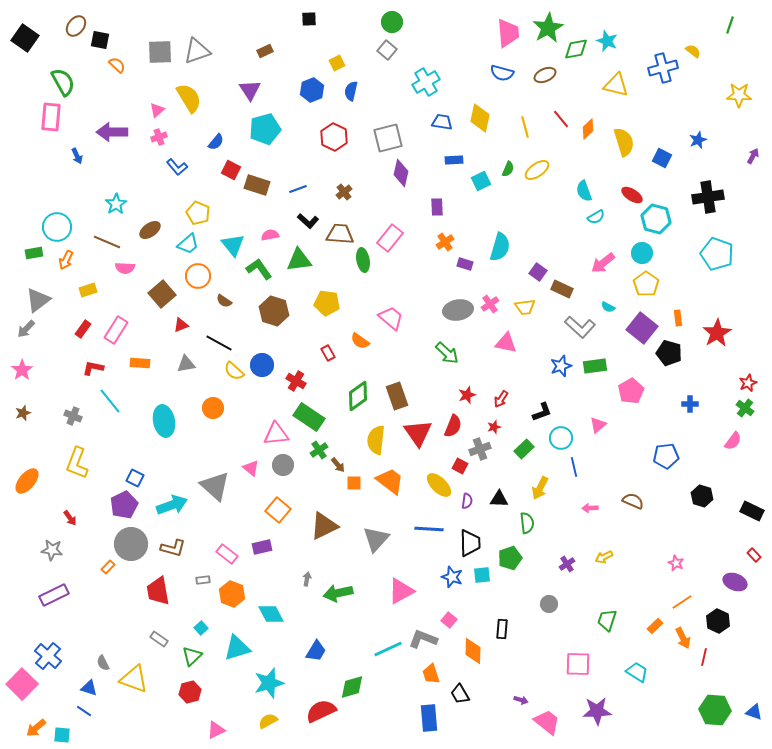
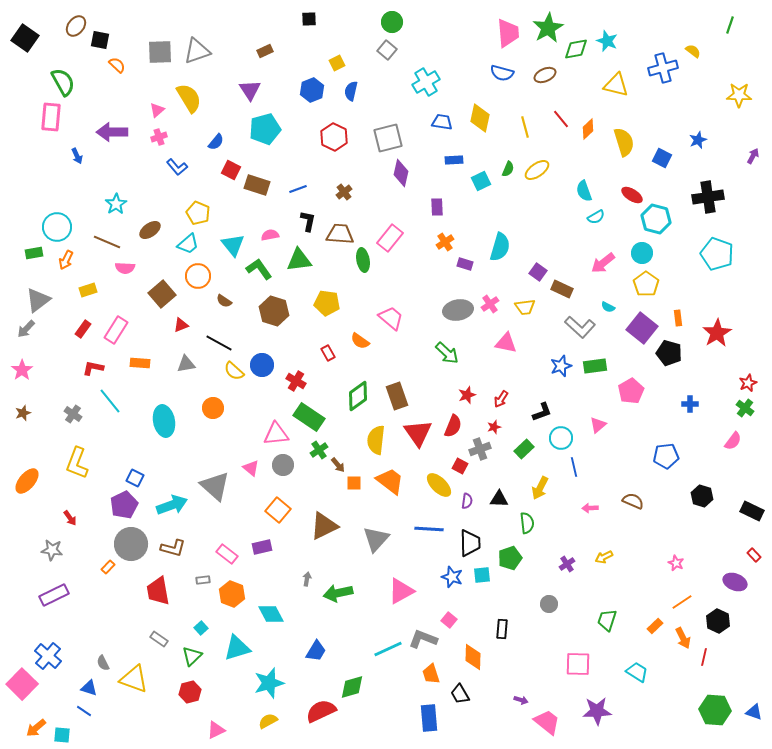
black L-shape at (308, 221): rotated 120 degrees counterclockwise
gray cross at (73, 416): moved 2 px up; rotated 12 degrees clockwise
orange diamond at (473, 651): moved 6 px down
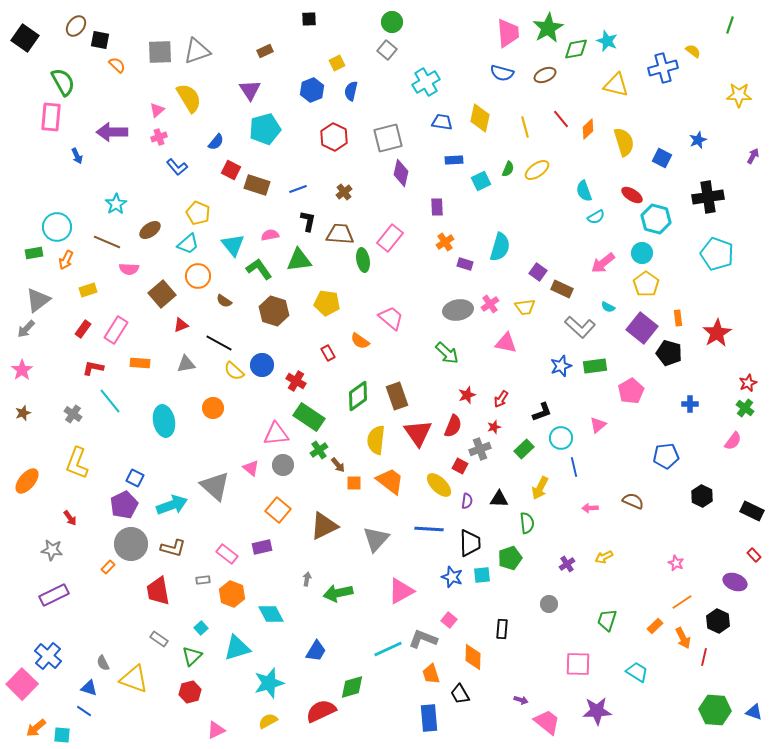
pink semicircle at (125, 268): moved 4 px right, 1 px down
black hexagon at (702, 496): rotated 10 degrees clockwise
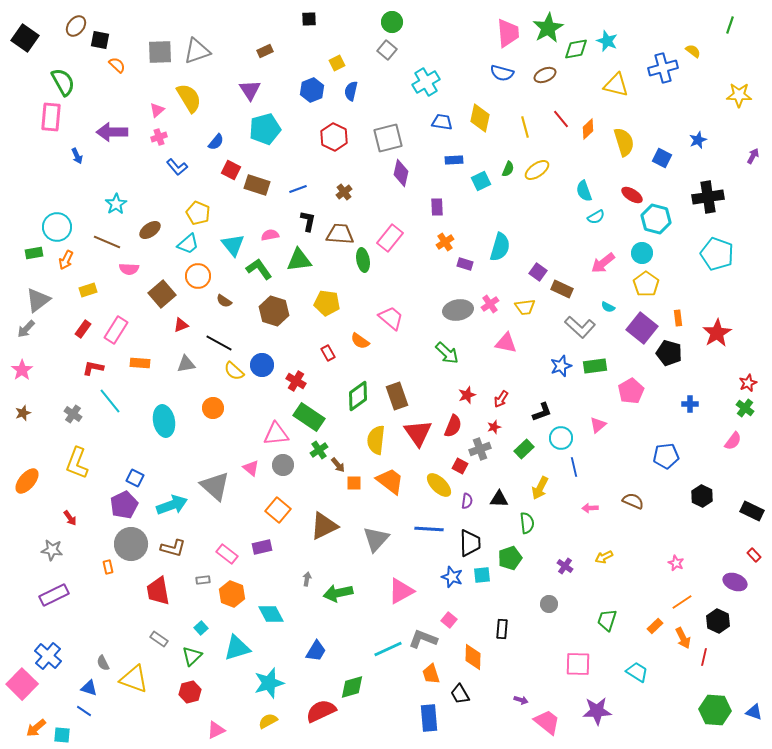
purple cross at (567, 564): moved 2 px left, 2 px down; rotated 21 degrees counterclockwise
orange rectangle at (108, 567): rotated 56 degrees counterclockwise
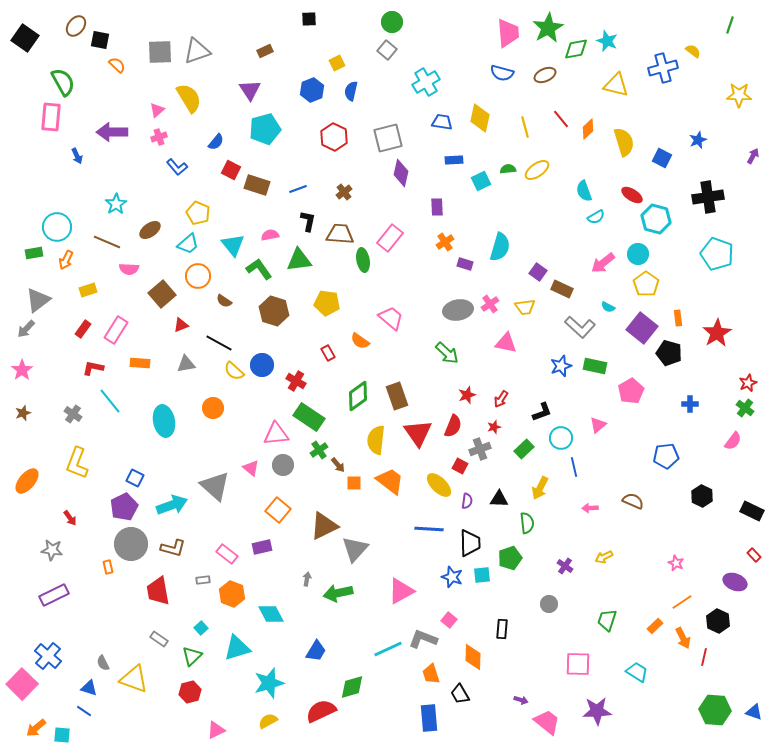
green semicircle at (508, 169): rotated 119 degrees counterclockwise
cyan circle at (642, 253): moved 4 px left, 1 px down
green rectangle at (595, 366): rotated 20 degrees clockwise
purple pentagon at (124, 505): moved 2 px down
gray triangle at (376, 539): moved 21 px left, 10 px down
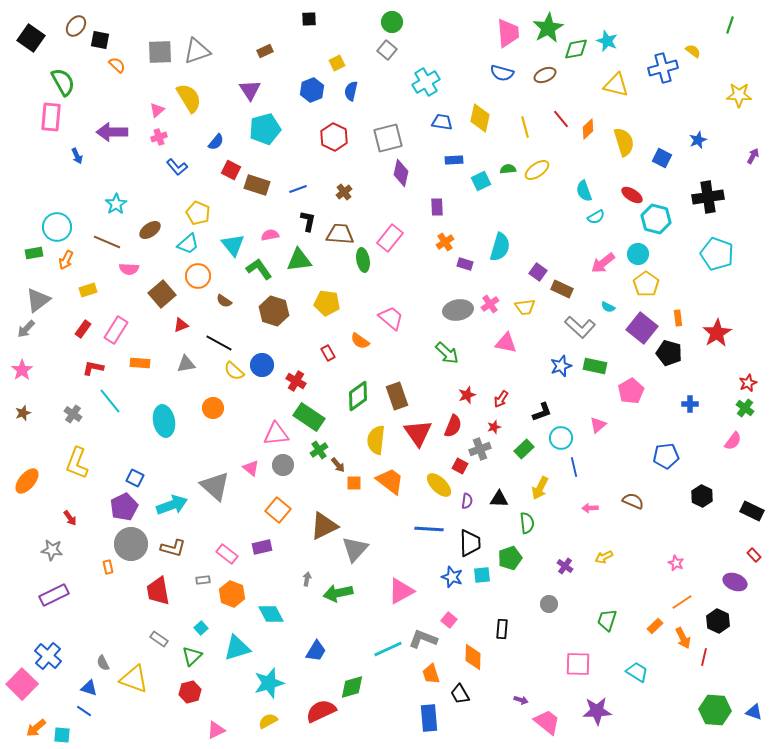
black square at (25, 38): moved 6 px right
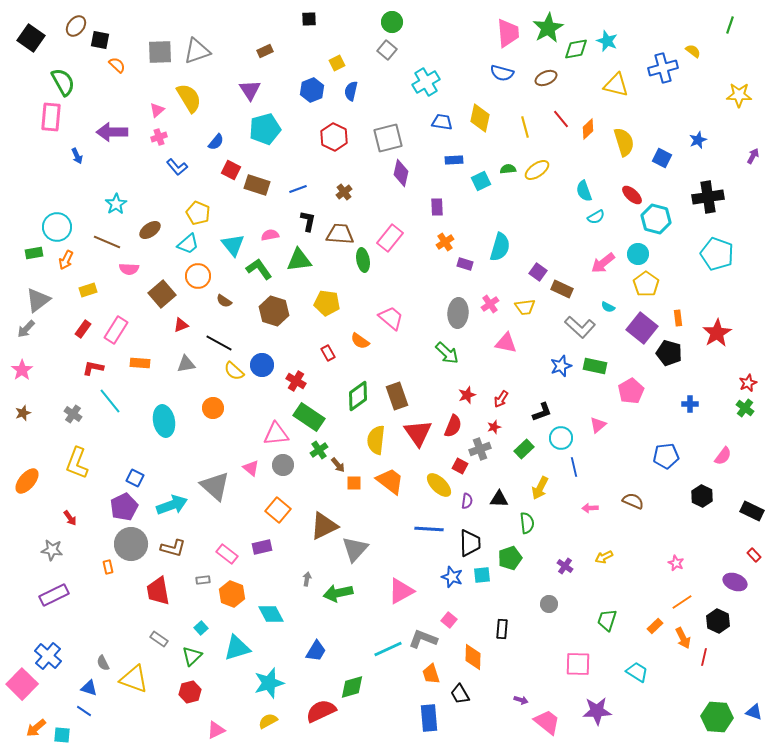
brown ellipse at (545, 75): moved 1 px right, 3 px down
red ellipse at (632, 195): rotated 10 degrees clockwise
gray ellipse at (458, 310): moved 3 px down; rotated 76 degrees counterclockwise
pink semicircle at (733, 441): moved 10 px left, 15 px down
green hexagon at (715, 710): moved 2 px right, 7 px down
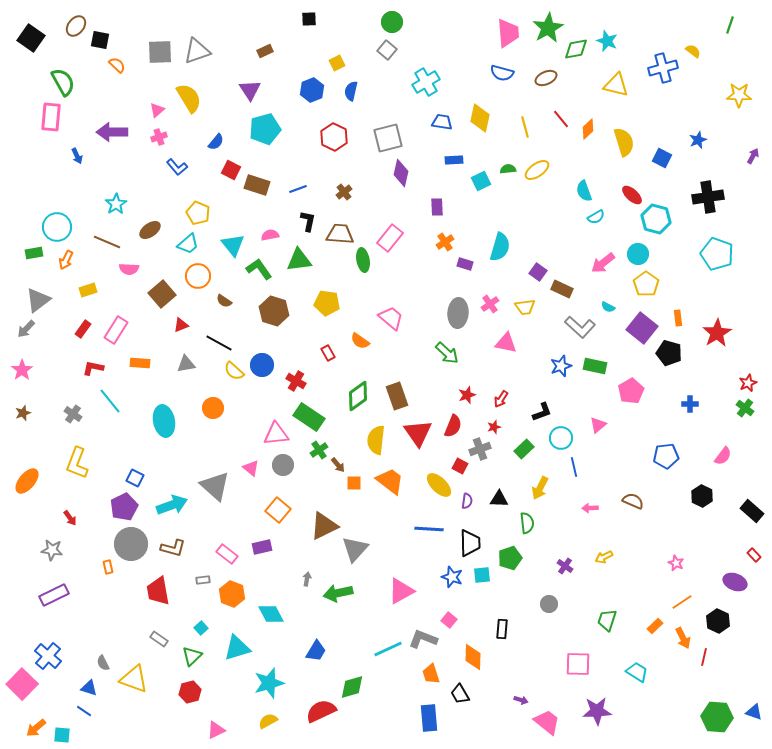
black rectangle at (752, 511): rotated 15 degrees clockwise
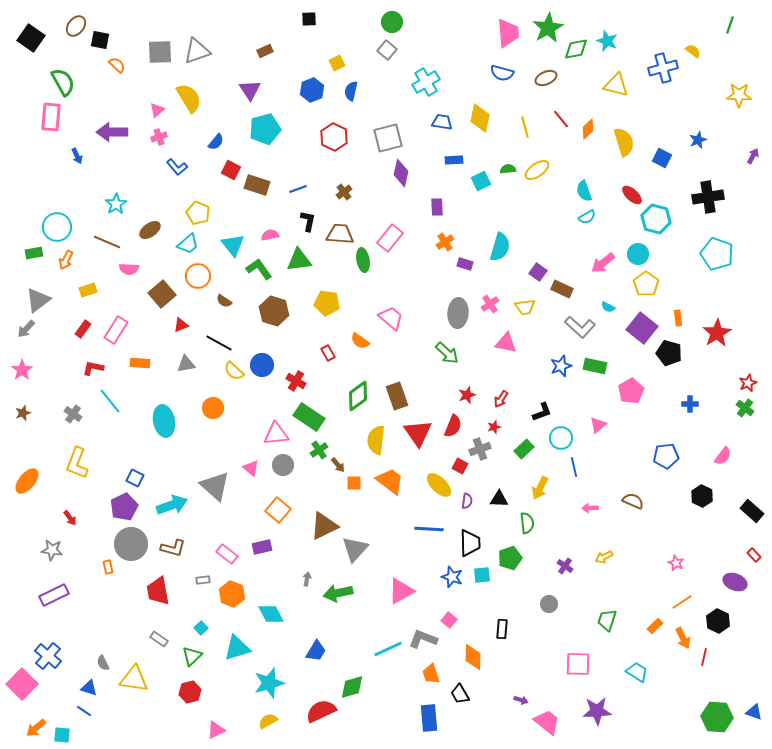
cyan semicircle at (596, 217): moved 9 px left
yellow triangle at (134, 679): rotated 12 degrees counterclockwise
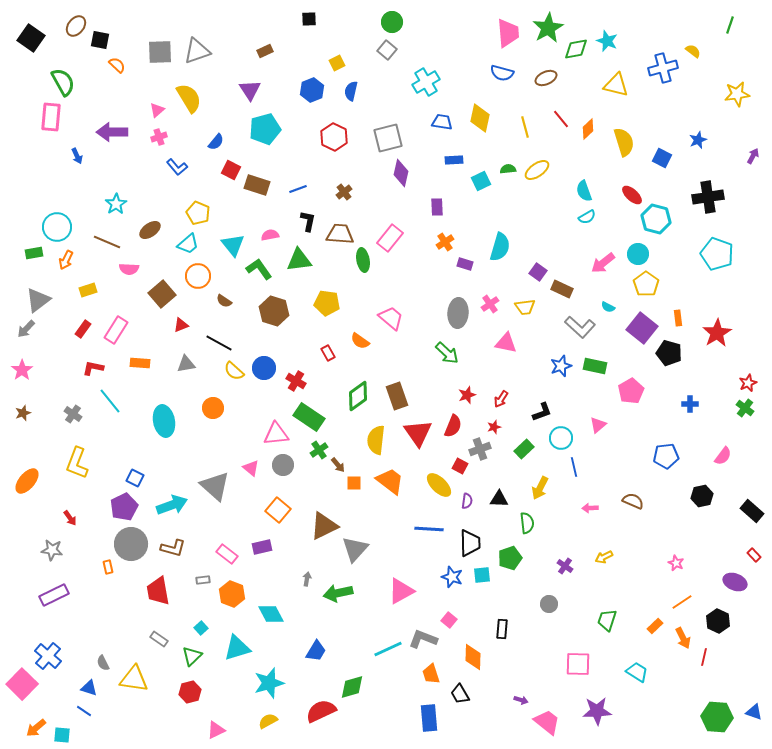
yellow star at (739, 95): moved 2 px left, 1 px up; rotated 10 degrees counterclockwise
blue circle at (262, 365): moved 2 px right, 3 px down
black hexagon at (702, 496): rotated 20 degrees clockwise
